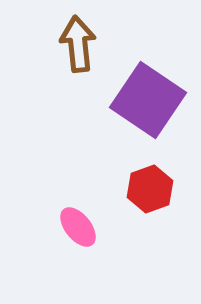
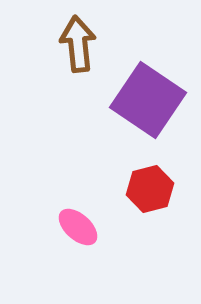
red hexagon: rotated 6 degrees clockwise
pink ellipse: rotated 9 degrees counterclockwise
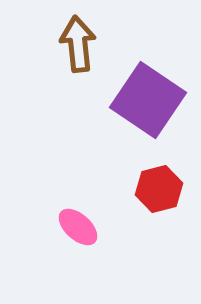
red hexagon: moved 9 px right
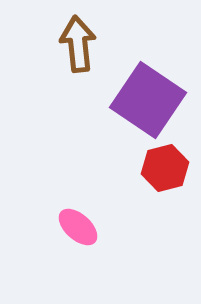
red hexagon: moved 6 px right, 21 px up
